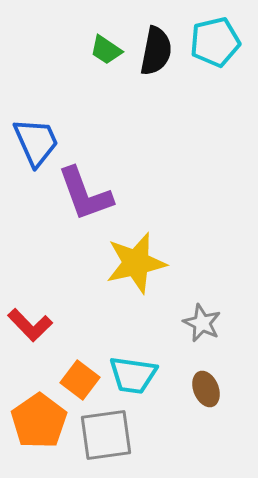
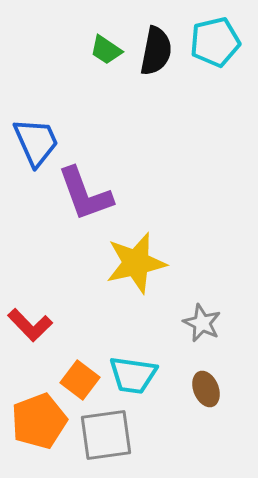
orange pentagon: rotated 14 degrees clockwise
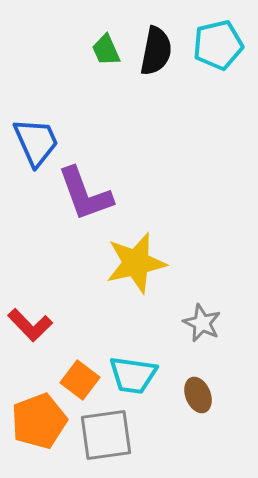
cyan pentagon: moved 3 px right, 3 px down
green trapezoid: rotated 32 degrees clockwise
brown ellipse: moved 8 px left, 6 px down
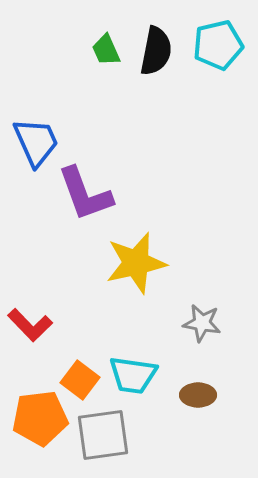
gray star: rotated 15 degrees counterclockwise
brown ellipse: rotated 68 degrees counterclockwise
orange pentagon: moved 1 px right, 3 px up; rotated 14 degrees clockwise
gray square: moved 3 px left
